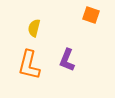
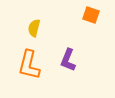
purple L-shape: moved 1 px right
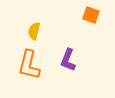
yellow semicircle: moved 3 px down
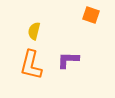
purple L-shape: rotated 70 degrees clockwise
orange L-shape: moved 2 px right
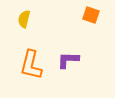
yellow semicircle: moved 10 px left, 12 px up
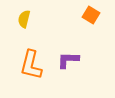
orange square: rotated 12 degrees clockwise
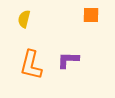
orange square: rotated 30 degrees counterclockwise
